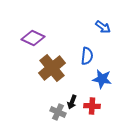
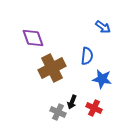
purple diamond: rotated 45 degrees clockwise
brown cross: rotated 12 degrees clockwise
red cross: moved 2 px right, 2 px down; rotated 21 degrees clockwise
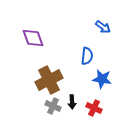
brown cross: moved 3 px left, 12 px down
black arrow: rotated 24 degrees counterclockwise
gray cross: moved 5 px left, 6 px up
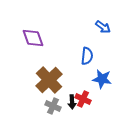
brown cross: rotated 16 degrees counterclockwise
red cross: moved 11 px left, 9 px up
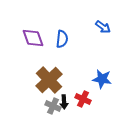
blue semicircle: moved 25 px left, 17 px up
black arrow: moved 8 px left
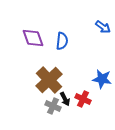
blue semicircle: moved 2 px down
black arrow: moved 1 px right, 3 px up; rotated 24 degrees counterclockwise
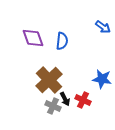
red cross: moved 1 px down
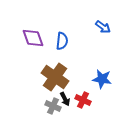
brown cross: moved 6 px right, 3 px up; rotated 12 degrees counterclockwise
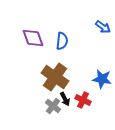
gray cross: rotated 14 degrees clockwise
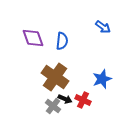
blue star: rotated 30 degrees counterclockwise
black arrow: rotated 40 degrees counterclockwise
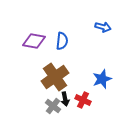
blue arrow: rotated 21 degrees counterclockwise
purple diamond: moved 1 px right, 3 px down; rotated 60 degrees counterclockwise
brown cross: rotated 20 degrees clockwise
black arrow: rotated 56 degrees clockwise
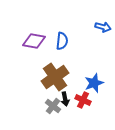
blue star: moved 8 px left, 4 px down
